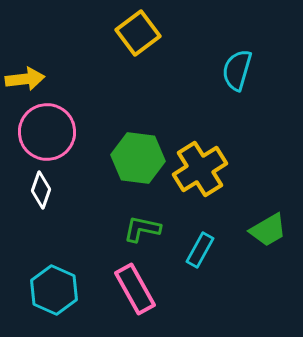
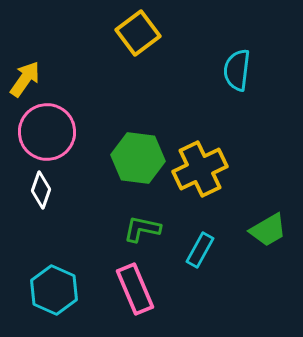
cyan semicircle: rotated 9 degrees counterclockwise
yellow arrow: rotated 48 degrees counterclockwise
yellow cross: rotated 6 degrees clockwise
pink rectangle: rotated 6 degrees clockwise
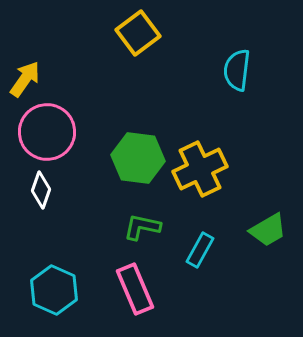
green L-shape: moved 2 px up
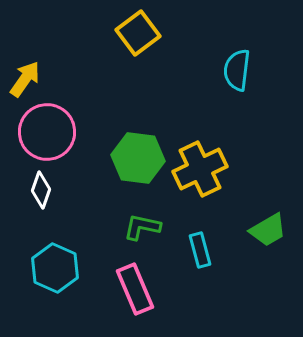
cyan rectangle: rotated 44 degrees counterclockwise
cyan hexagon: moved 1 px right, 22 px up
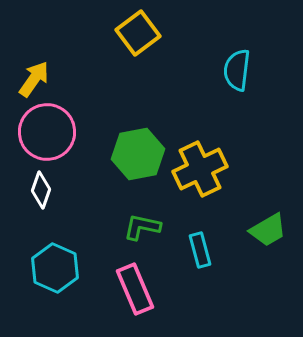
yellow arrow: moved 9 px right
green hexagon: moved 4 px up; rotated 18 degrees counterclockwise
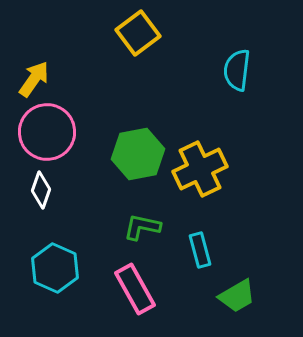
green trapezoid: moved 31 px left, 66 px down
pink rectangle: rotated 6 degrees counterclockwise
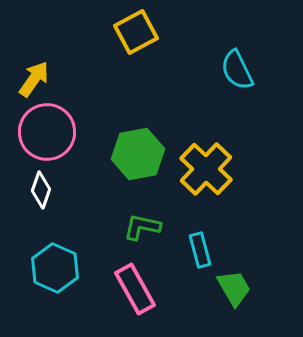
yellow square: moved 2 px left, 1 px up; rotated 9 degrees clockwise
cyan semicircle: rotated 33 degrees counterclockwise
yellow cross: moved 6 px right; rotated 20 degrees counterclockwise
green trapezoid: moved 3 px left, 8 px up; rotated 90 degrees counterclockwise
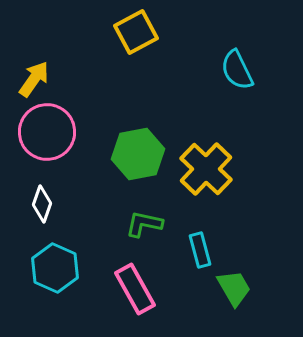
white diamond: moved 1 px right, 14 px down
green L-shape: moved 2 px right, 3 px up
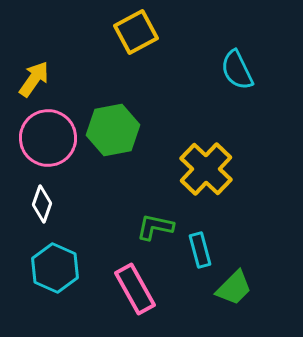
pink circle: moved 1 px right, 6 px down
green hexagon: moved 25 px left, 24 px up
green L-shape: moved 11 px right, 3 px down
green trapezoid: rotated 75 degrees clockwise
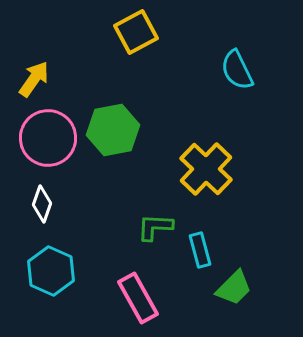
green L-shape: rotated 9 degrees counterclockwise
cyan hexagon: moved 4 px left, 3 px down
pink rectangle: moved 3 px right, 9 px down
